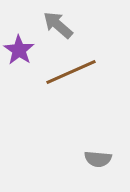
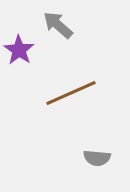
brown line: moved 21 px down
gray semicircle: moved 1 px left, 1 px up
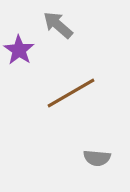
brown line: rotated 6 degrees counterclockwise
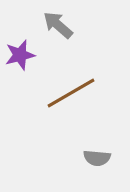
purple star: moved 1 px right, 5 px down; rotated 24 degrees clockwise
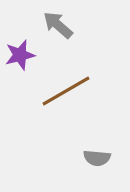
brown line: moved 5 px left, 2 px up
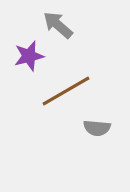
purple star: moved 9 px right, 1 px down
gray semicircle: moved 30 px up
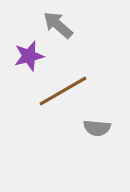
brown line: moved 3 px left
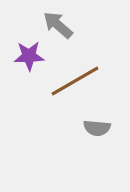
purple star: rotated 12 degrees clockwise
brown line: moved 12 px right, 10 px up
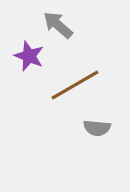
purple star: rotated 24 degrees clockwise
brown line: moved 4 px down
